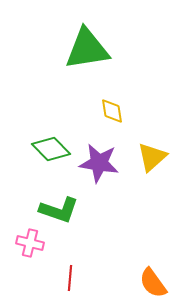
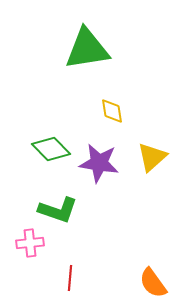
green L-shape: moved 1 px left
pink cross: rotated 20 degrees counterclockwise
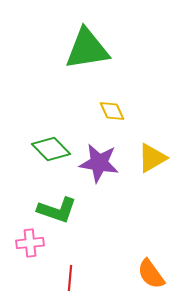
yellow diamond: rotated 16 degrees counterclockwise
yellow triangle: moved 1 px down; rotated 12 degrees clockwise
green L-shape: moved 1 px left
orange semicircle: moved 2 px left, 9 px up
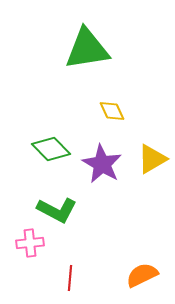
yellow triangle: moved 1 px down
purple star: moved 3 px right, 1 px down; rotated 21 degrees clockwise
green L-shape: rotated 9 degrees clockwise
orange semicircle: moved 9 px left, 1 px down; rotated 100 degrees clockwise
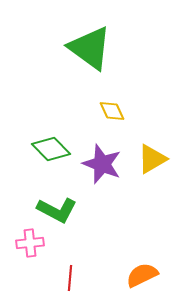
green triangle: moved 3 px right, 1 px up; rotated 45 degrees clockwise
purple star: rotated 9 degrees counterclockwise
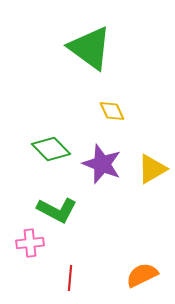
yellow triangle: moved 10 px down
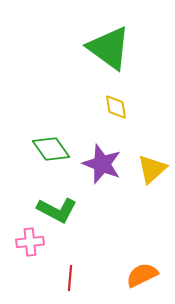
green triangle: moved 19 px right
yellow diamond: moved 4 px right, 4 px up; rotated 16 degrees clockwise
green diamond: rotated 9 degrees clockwise
yellow triangle: rotated 12 degrees counterclockwise
pink cross: moved 1 px up
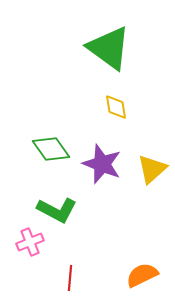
pink cross: rotated 16 degrees counterclockwise
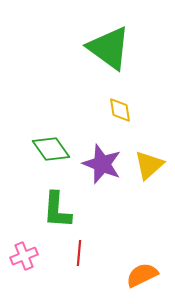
yellow diamond: moved 4 px right, 3 px down
yellow triangle: moved 3 px left, 4 px up
green L-shape: rotated 66 degrees clockwise
pink cross: moved 6 px left, 14 px down
red line: moved 9 px right, 25 px up
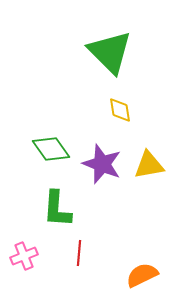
green triangle: moved 1 px right, 4 px down; rotated 9 degrees clockwise
yellow triangle: rotated 32 degrees clockwise
green L-shape: moved 1 px up
